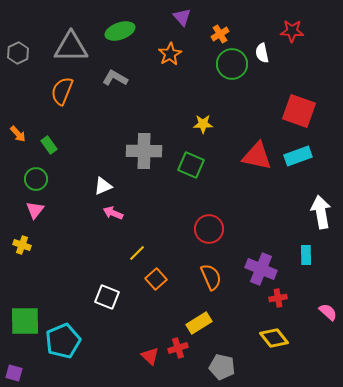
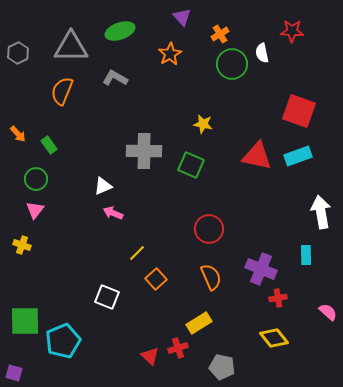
yellow star at (203, 124): rotated 12 degrees clockwise
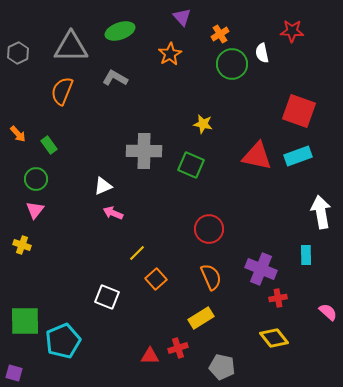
yellow rectangle at (199, 323): moved 2 px right, 5 px up
red triangle at (150, 356): rotated 42 degrees counterclockwise
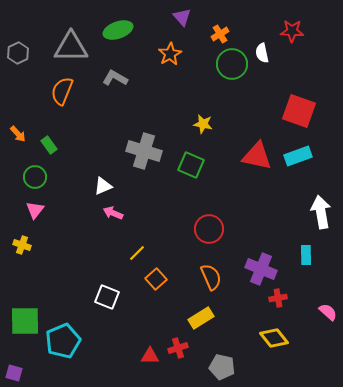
green ellipse at (120, 31): moved 2 px left, 1 px up
gray cross at (144, 151): rotated 16 degrees clockwise
green circle at (36, 179): moved 1 px left, 2 px up
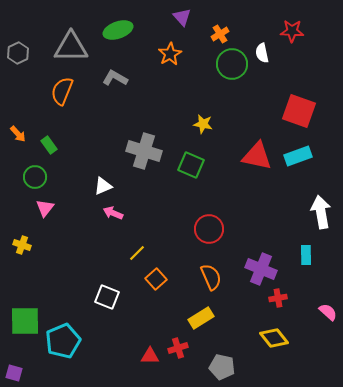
pink triangle at (35, 210): moved 10 px right, 2 px up
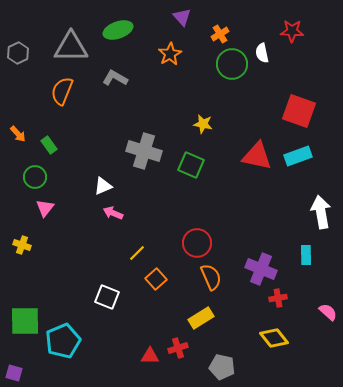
red circle at (209, 229): moved 12 px left, 14 px down
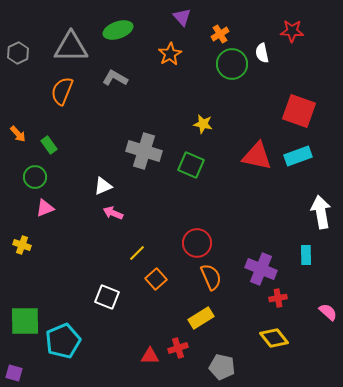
pink triangle at (45, 208): rotated 30 degrees clockwise
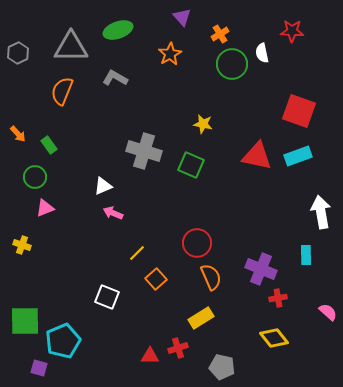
purple square at (14, 373): moved 25 px right, 5 px up
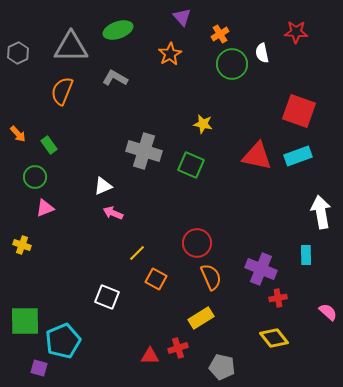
red star at (292, 31): moved 4 px right, 1 px down
orange square at (156, 279): rotated 20 degrees counterclockwise
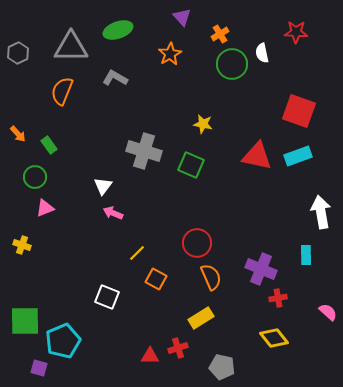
white triangle at (103, 186): rotated 30 degrees counterclockwise
